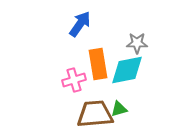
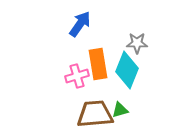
cyan diamond: rotated 57 degrees counterclockwise
pink cross: moved 3 px right, 4 px up
green triangle: moved 1 px right, 1 px down
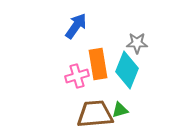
blue arrow: moved 4 px left, 2 px down
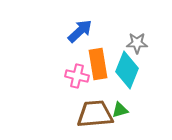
blue arrow: moved 4 px right, 5 px down; rotated 12 degrees clockwise
pink cross: rotated 30 degrees clockwise
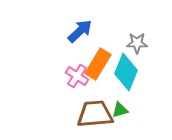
orange rectangle: rotated 40 degrees clockwise
cyan diamond: moved 1 px left, 2 px down
pink cross: rotated 20 degrees clockwise
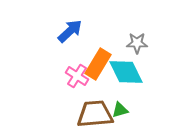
blue arrow: moved 10 px left
cyan diamond: rotated 48 degrees counterclockwise
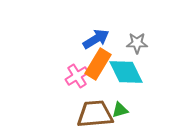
blue arrow: moved 26 px right, 8 px down; rotated 12 degrees clockwise
pink cross: rotated 25 degrees clockwise
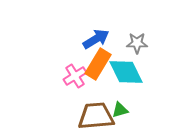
pink cross: moved 2 px left
brown trapezoid: moved 1 px right, 2 px down
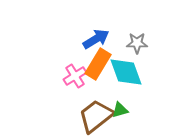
cyan diamond: rotated 6 degrees clockwise
brown trapezoid: rotated 33 degrees counterclockwise
